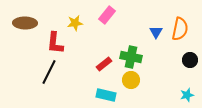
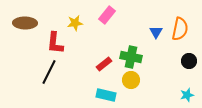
black circle: moved 1 px left, 1 px down
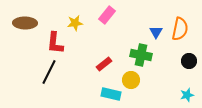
green cross: moved 10 px right, 2 px up
cyan rectangle: moved 5 px right, 1 px up
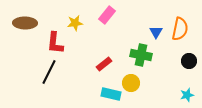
yellow circle: moved 3 px down
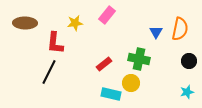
green cross: moved 2 px left, 4 px down
cyan star: moved 3 px up
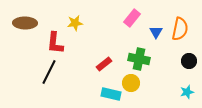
pink rectangle: moved 25 px right, 3 px down
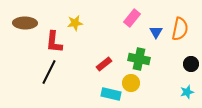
red L-shape: moved 1 px left, 1 px up
black circle: moved 2 px right, 3 px down
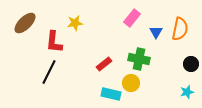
brown ellipse: rotated 45 degrees counterclockwise
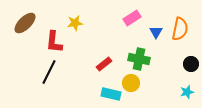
pink rectangle: rotated 18 degrees clockwise
